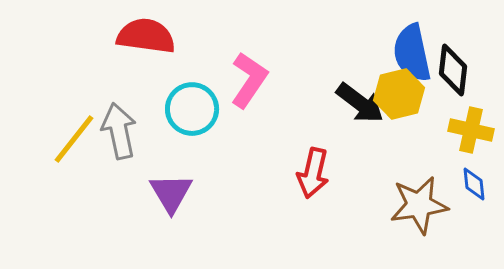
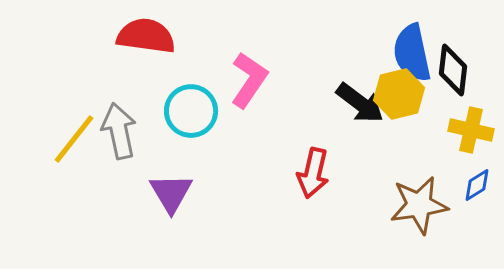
cyan circle: moved 1 px left, 2 px down
blue diamond: moved 3 px right, 1 px down; rotated 64 degrees clockwise
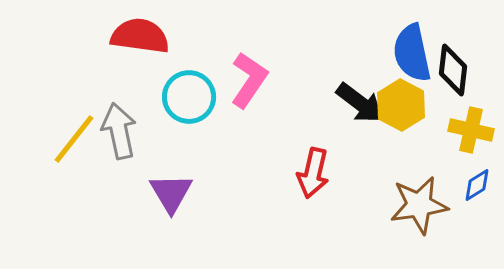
red semicircle: moved 6 px left
yellow hexagon: moved 2 px right, 11 px down; rotated 18 degrees counterclockwise
cyan circle: moved 2 px left, 14 px up
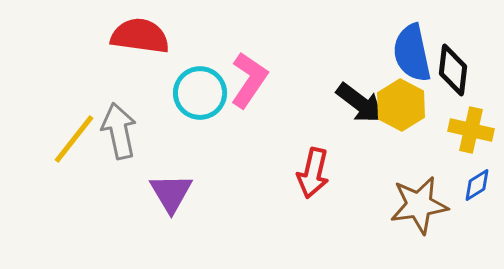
cyan circle: moved 11 px right, 4 px up
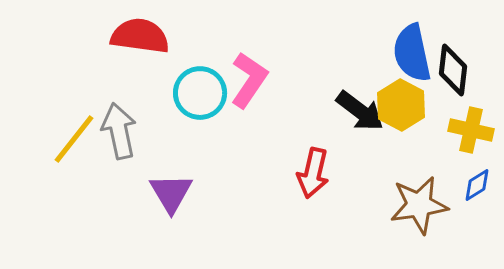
black arrow: moved 8 px down
